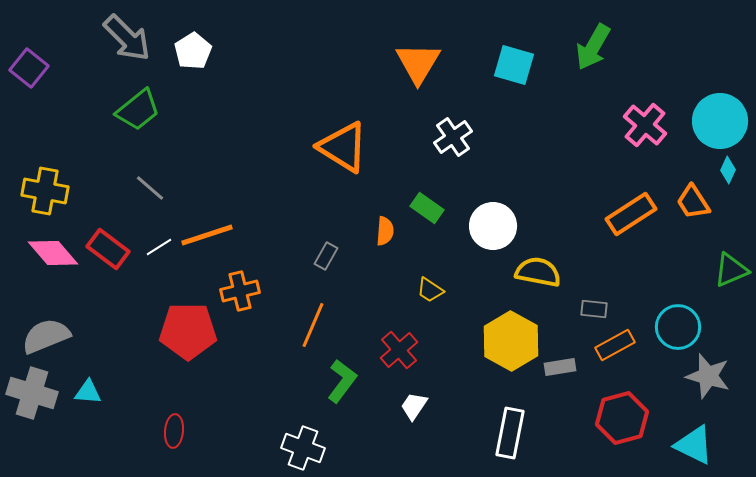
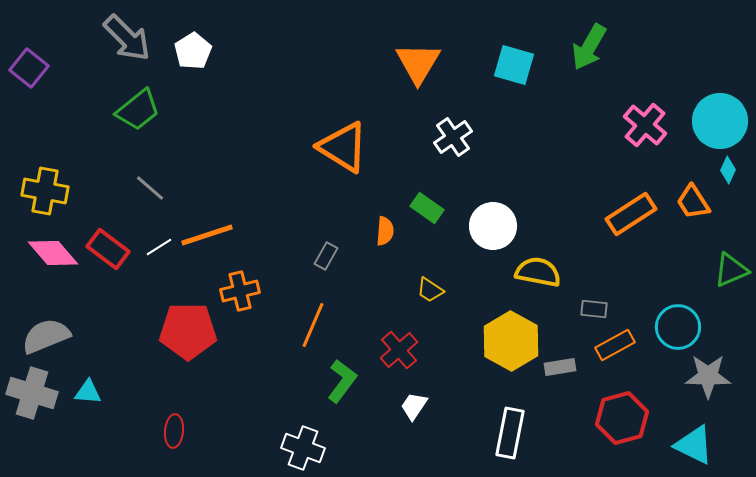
green arrow at (593, 47): moved 4 px left
gray star at (708, 376): rotated 15 degrees counterclockwise
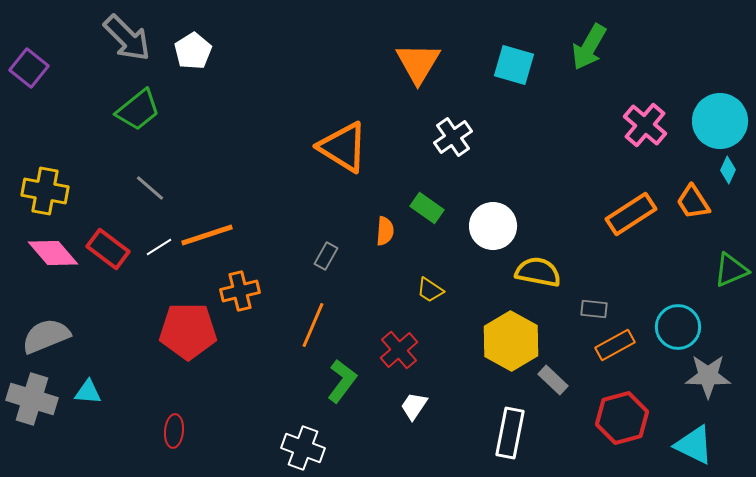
gray rectangle at (560, 367): moved 7 px left, 13 px down; rotated 52 degrees clockwise
gray cross at (32, 393): moved 6 px down
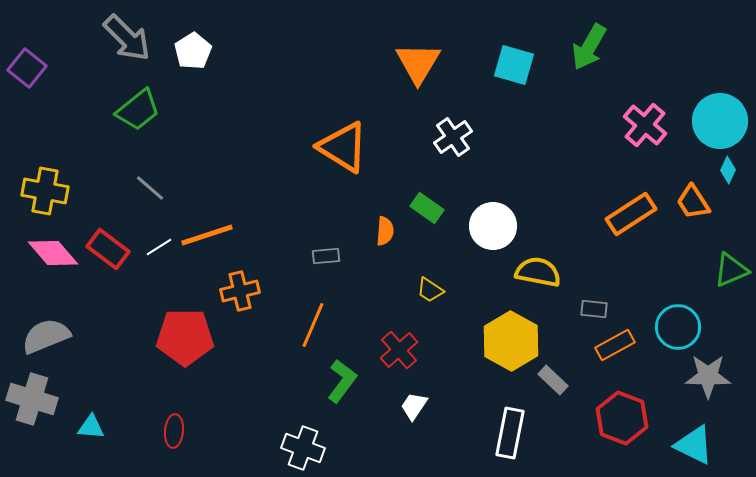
purple square at (29, 68): moved 2 px left
gray rectangle at (326, 256): rotated 56 degrees clockwise
red pentagon at (188, 331): moved 3 px left, 6 px down
cyan triangle at (88, 392): moved 3 px right, 35 px down
red hexagon at (622, 418): rotated 24 degrees counterclockwise
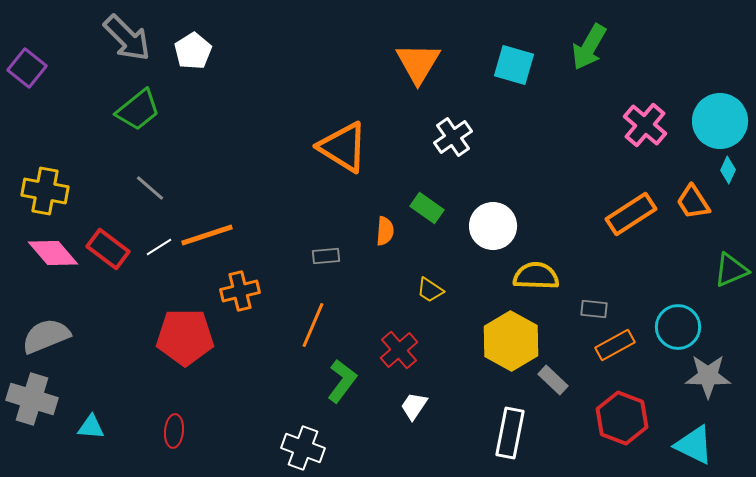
yellow semicircle at (538, 272): moved 2 px left, 4 px down; rotated 9 degrees counterclockwise
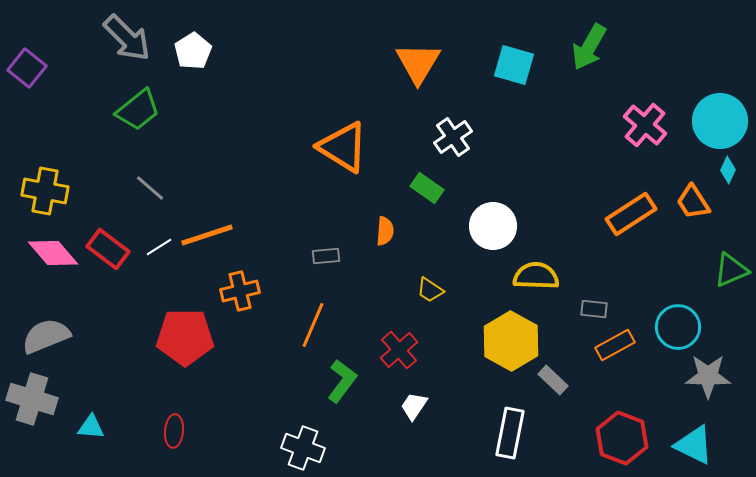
green rectangle at (427, 208): moved 20 px up
red hexagon at (622, 418): moved 20 px down
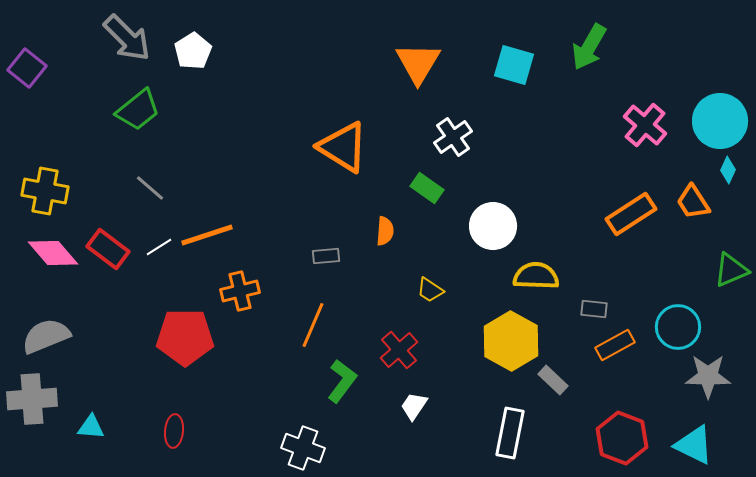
gray cross at (32, 399): rotated 21 degrees counterclockwise
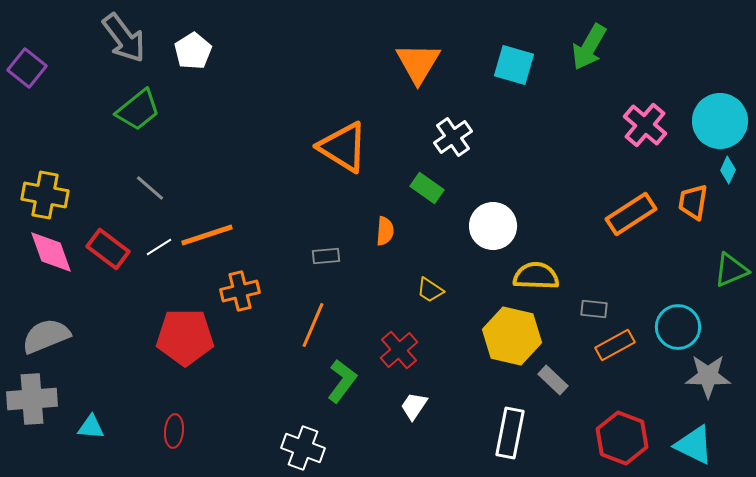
gray arrow at (127, 38): moved 3 px left; rotated 8 degrees clockwise
yellow cross at (45, 191): moved 4 px down
orange trapezoid at (693, 202): rotated 42 degrees clockwise
pink diamond at (53, 253): moved 2 px left, 1 px up; rotated 21 degrees clockwise
yellow hexagon at (511, 341): moved 1 px right, 5 px up; rotated 16 degrees counterclockwise
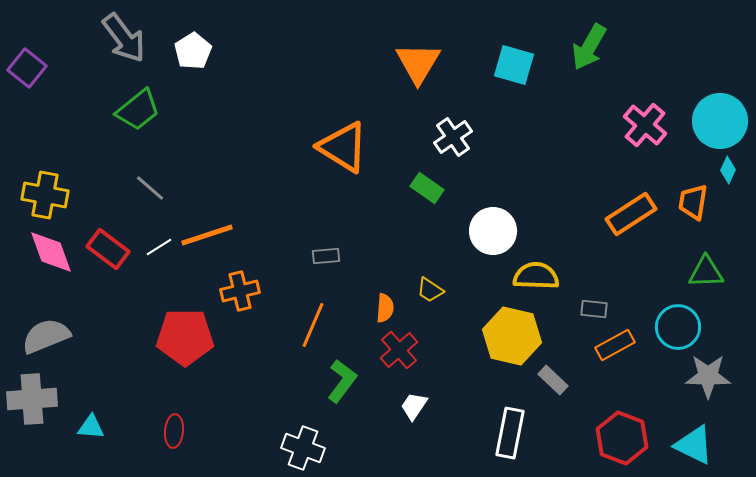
white circle at (493, 226): moved 5 px down
orange semicircle at (385, 231): moved 77 px down
green triangle at (731, 270): moved 25 px left, 2 px down; rotated 21 degrees clockwise
